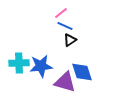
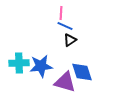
pink line: rotated 48 degrees counterclockwise
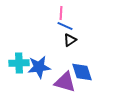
blue star: moved 2 px left, 1 px down
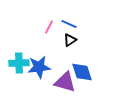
pink line: moved 12 px left, 14 px down; rotated 24 degrees clockwise
blue line: moved 4 px right, 2 px up
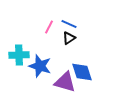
black triangle: moved 1 px left, 2 px up
cyan cross: moved 8 px up
blue star: moved 1 px right, 1 px up; rotated 25 degrees clockwise
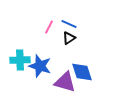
cyan cross: moved 1 px right, 5 px down
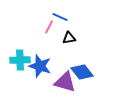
blue line: moved 9 px left, 7 px up
black triangle: rotated 24 degrees clockwise
blue diamond: rotated 20 degrees counterclockwise
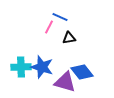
cyan cross: moved 1 px right, 7 px down
blue star: moved 2 px right, 1 px down
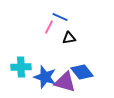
blue star: moved 3 px right, 10 px down
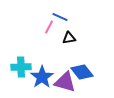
blue star: moved 3 px left; rotated 20 degrees clockwise
